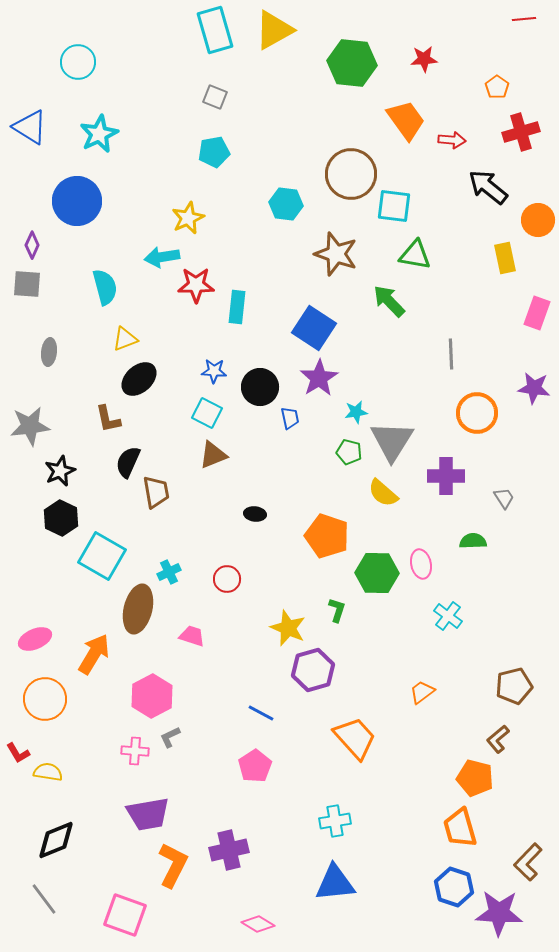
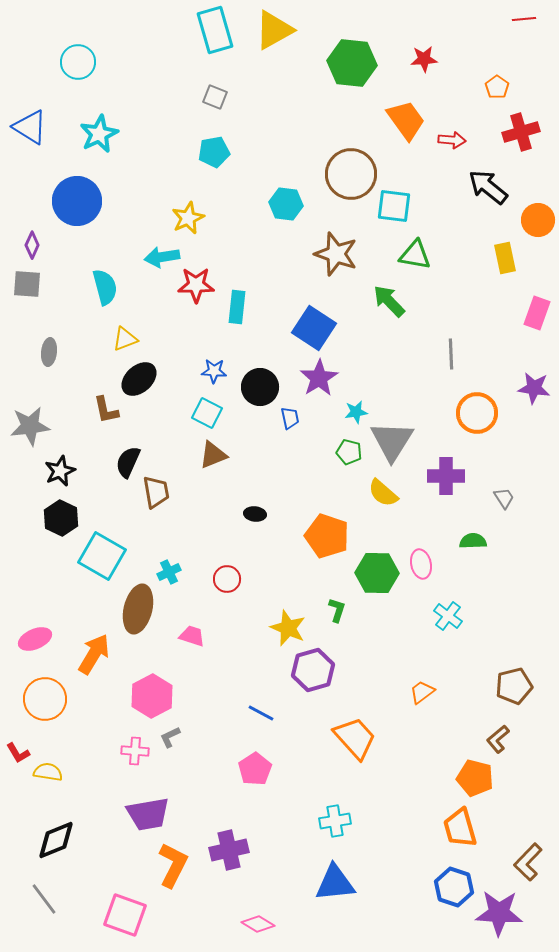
brown L-shape at (108, 419): moved 2 px left, 9 px up
pink pentagon at (255, 766): moved 3 px down
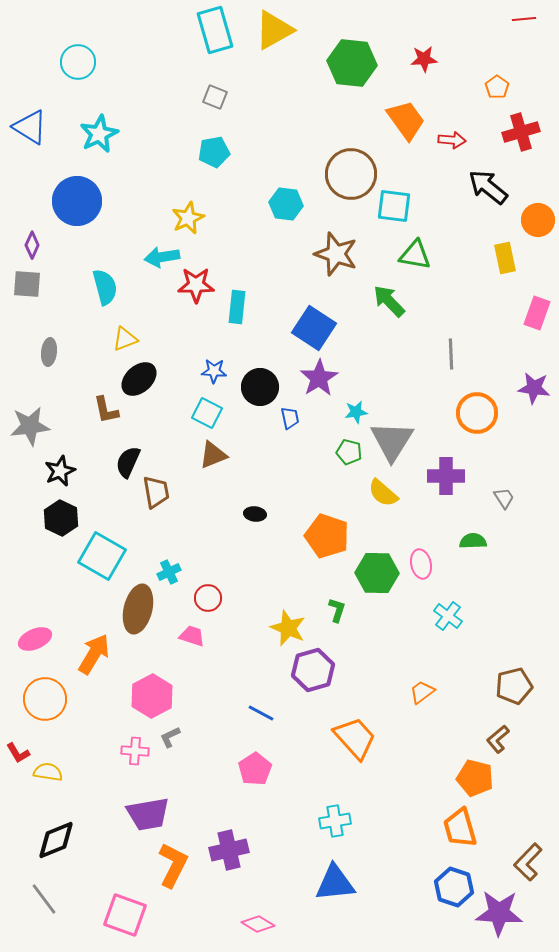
red circle at (227, 579): moved 19 px left, 19 px down
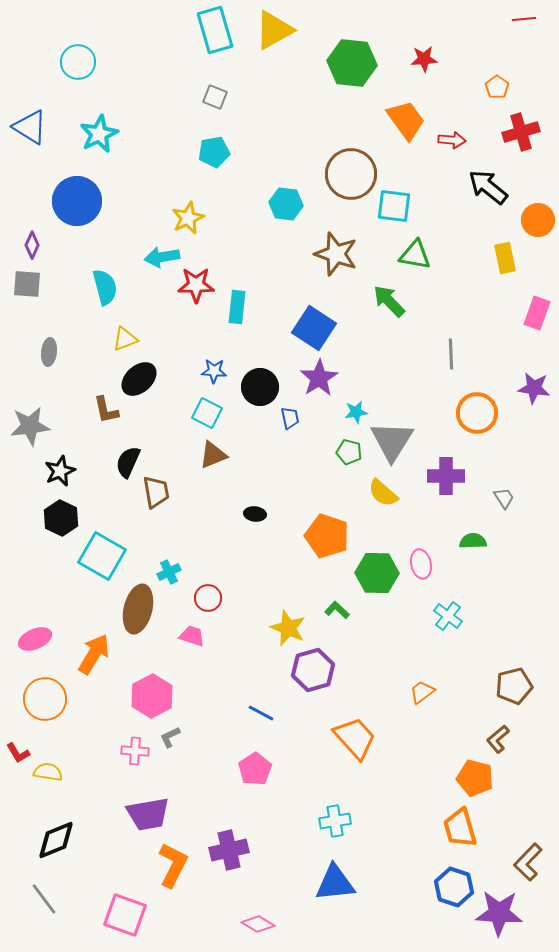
green L-shape at (337, 610): rotated 65 degrees counterclockwise
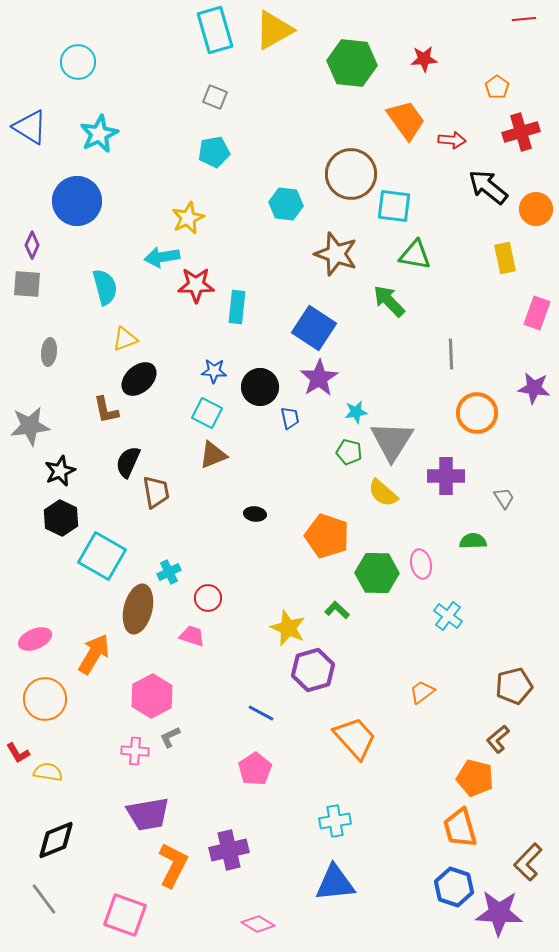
orange circle at (538, 220): moved 2 px left, 11 px up
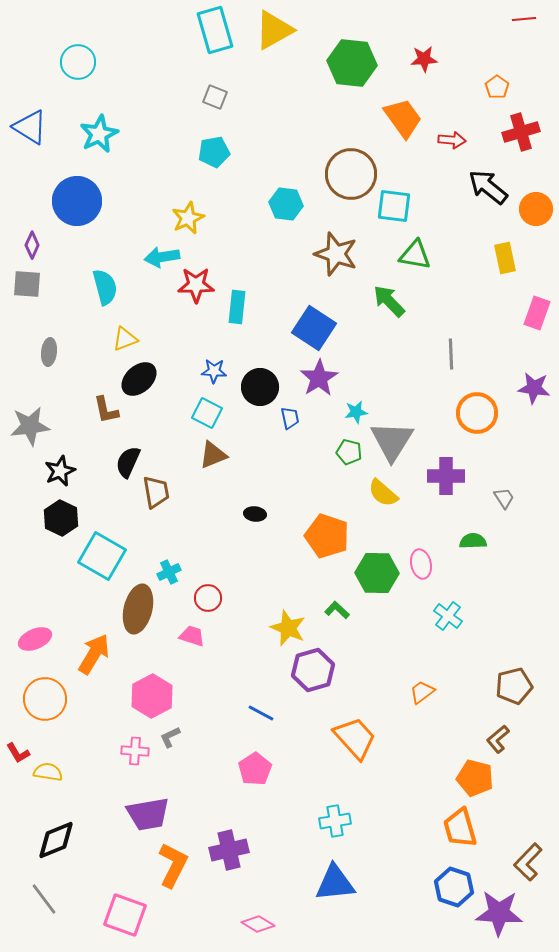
orange trapezoid at (406, 120): moved 3 px left, 2 px up
